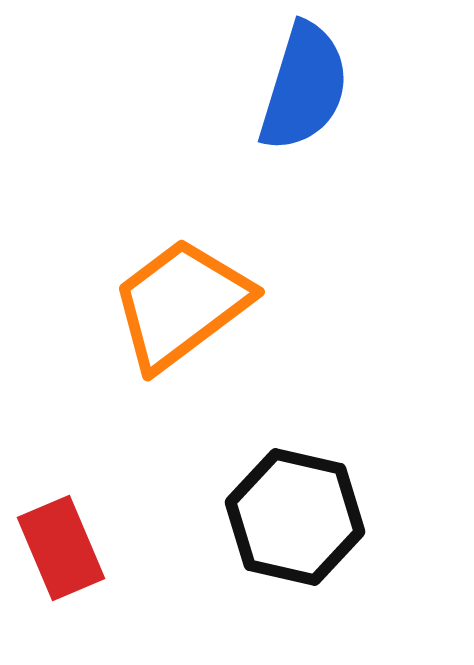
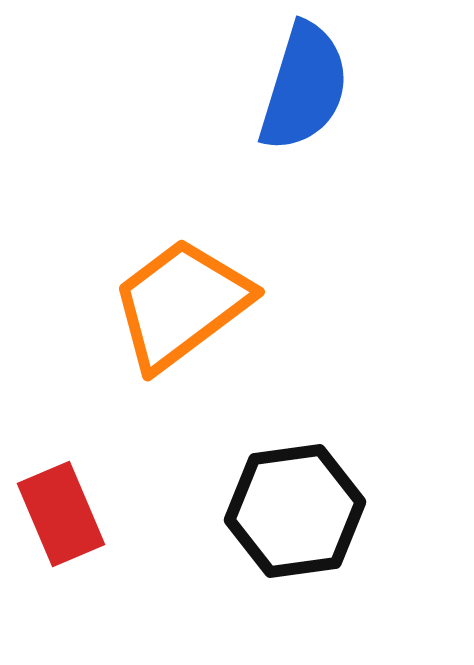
black hexagon: moved 6 px up; rotated 21 degrees counterclockwise
red rectangle: moved 34 px up
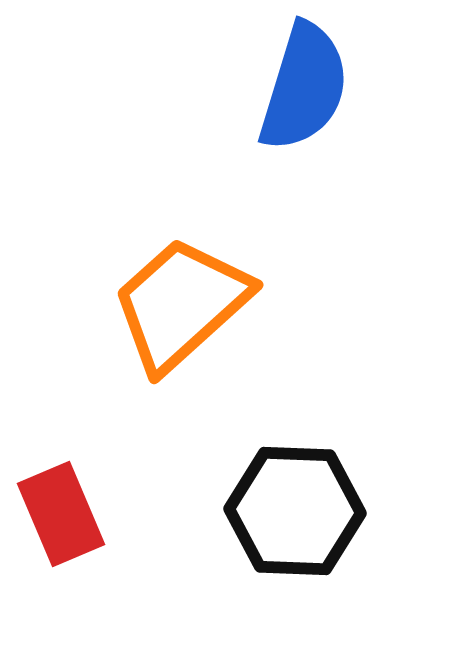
orange trapezoid: rotated 5 degrees counterclockwise
black hexagon: rotated 10 degrees clockwise
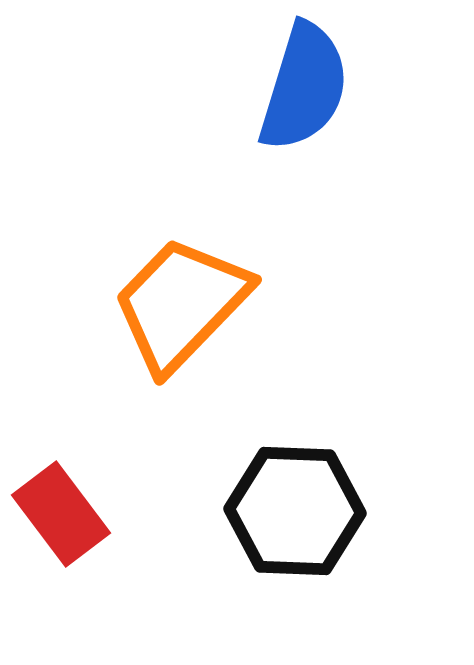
orange trapezoid: rotated 4 degrees counterclockwise
red rectangle: rotated 14 degrees counterclockwise
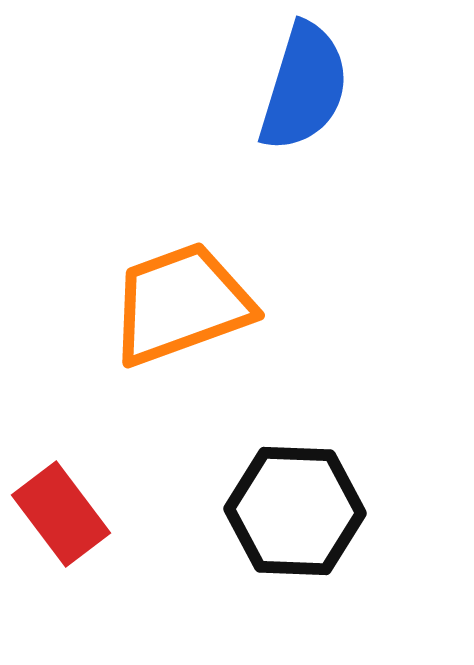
orange trapezoid: rotated 26 degrees clockwise
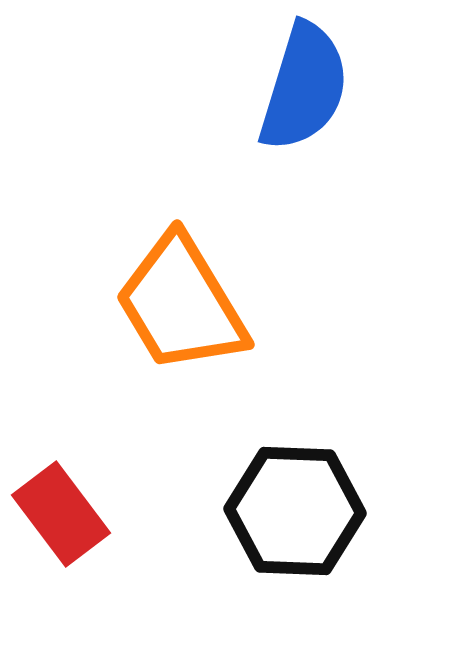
orange trapezoid: rotated 101 degrees counterclockwise
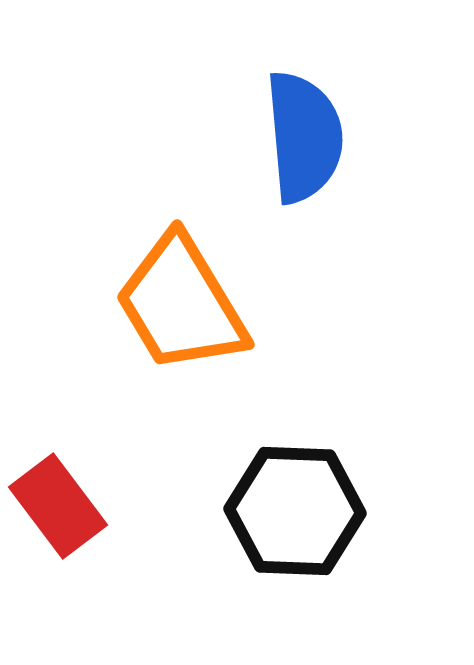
blue semicircle: moved 50 px down; rotated 22 degrees counterclockwise
red rectangle: moved 3 px left, 8 px up
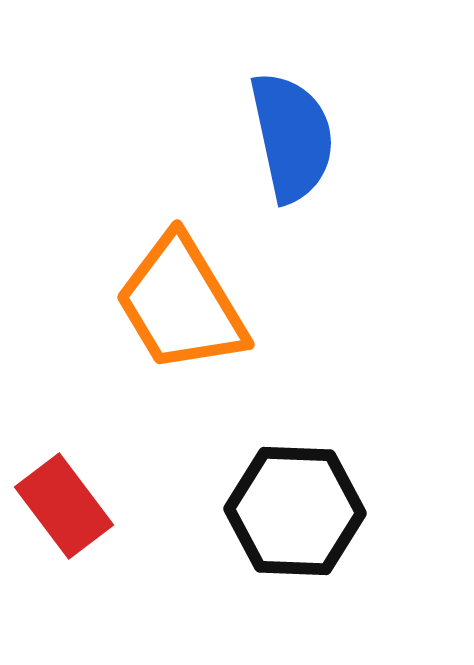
blue semicircle: moved 12 px left; rotated 7 degrees counterclockwise
red rectangle: moved 6 px right
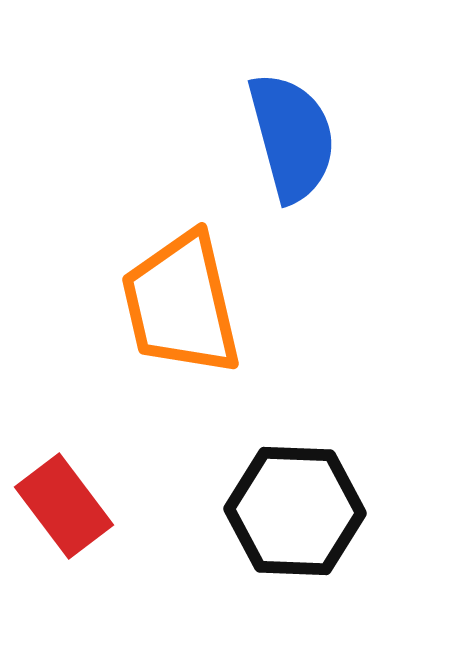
blue semicircle: rotated 3 degrees counterclockwise
orange trapezoid: rotated 18 degrees clockwise
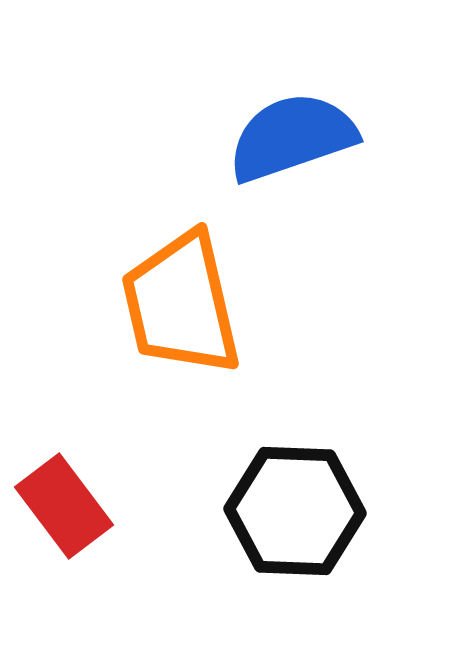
blue semicircle: rotated 94 degrees counterclockwise
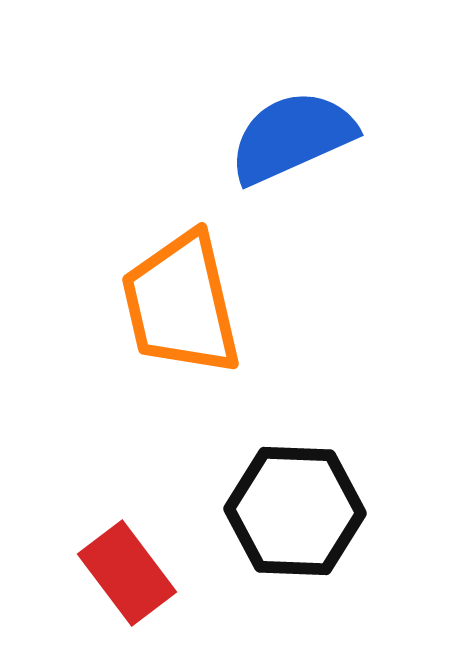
blue semicircle: rotated 5 degrees counterclockwise
red rectangle: moved 63 px right, 67 px down
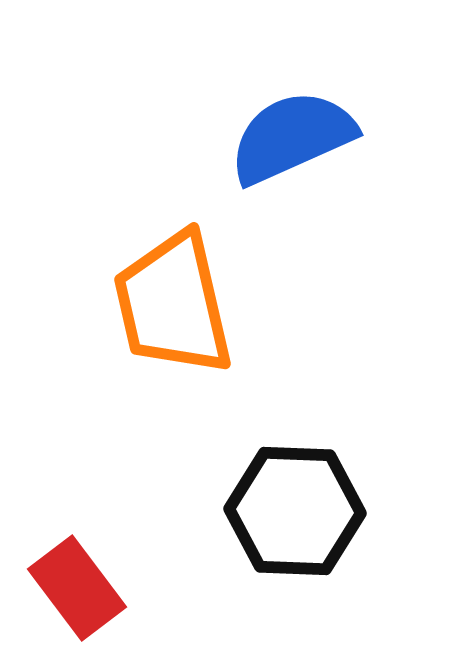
orange trapezoid: moved 8 px left
red rectangle: moved 50 px left, 15 px down
